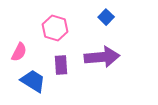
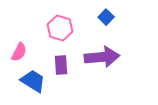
pink hexagon: moved 5 px right
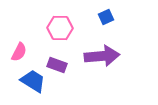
blue square: rotated 21 degrees clockwise
pink hexagon: rotated 15 degrees counterclockwise
purple arrow: moved 1 px up
purple rectangle: moved 4 px left; rotated 66 degrees counterclockwise
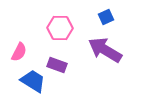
purple arrow: moved 3 px right, 6 px up; rotated 144 degrees counterclockwise
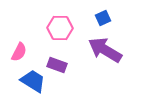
blue square: moved 3 px left, 1 px down
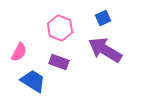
pink hexagon: rotated 20 degrees clockwise
purple rectangle: moved 2 px right, 3 px up
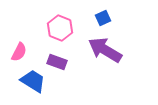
purple rectangle: moved 2 px left
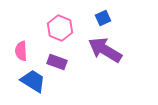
pink semicircle: moved 2 px right, 1 px up; rotated 150 degrees clockwise
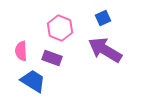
purple rectangle: moved 5 px left, 4 px up
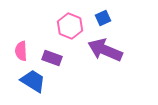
pink hexagon: moved 10 px right, 2 px up
purple arrow: rotated 8 degrees counterclockwise
